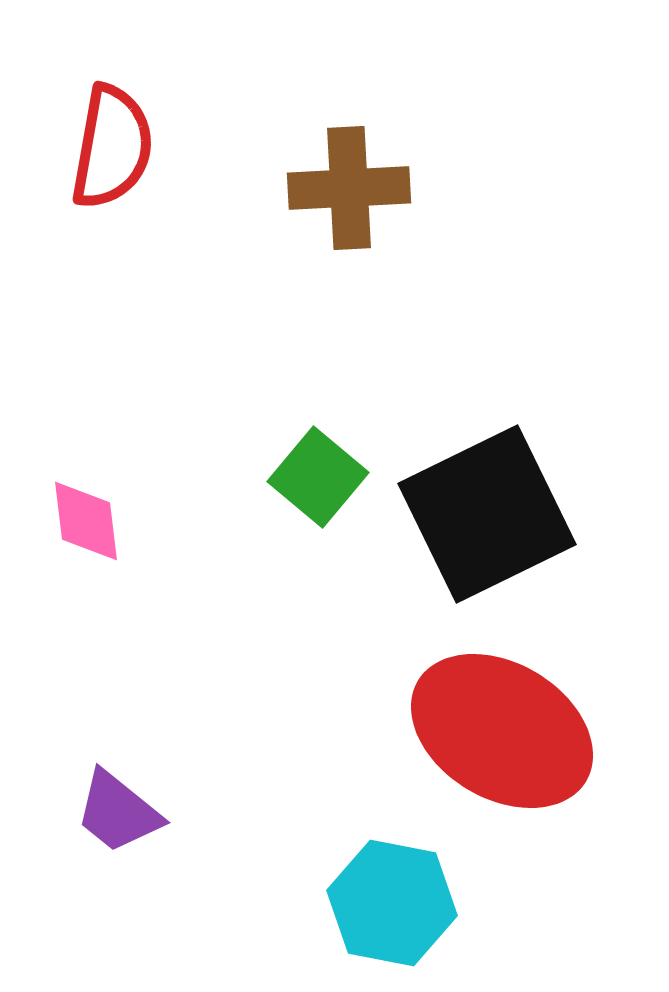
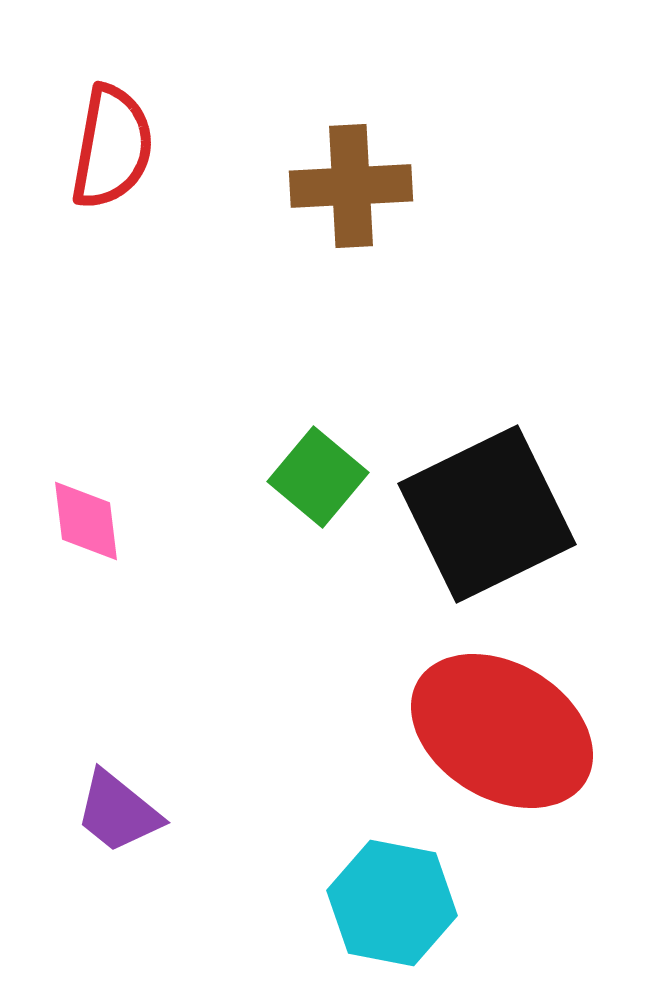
brown cross: moved 2 px right, 2 px up
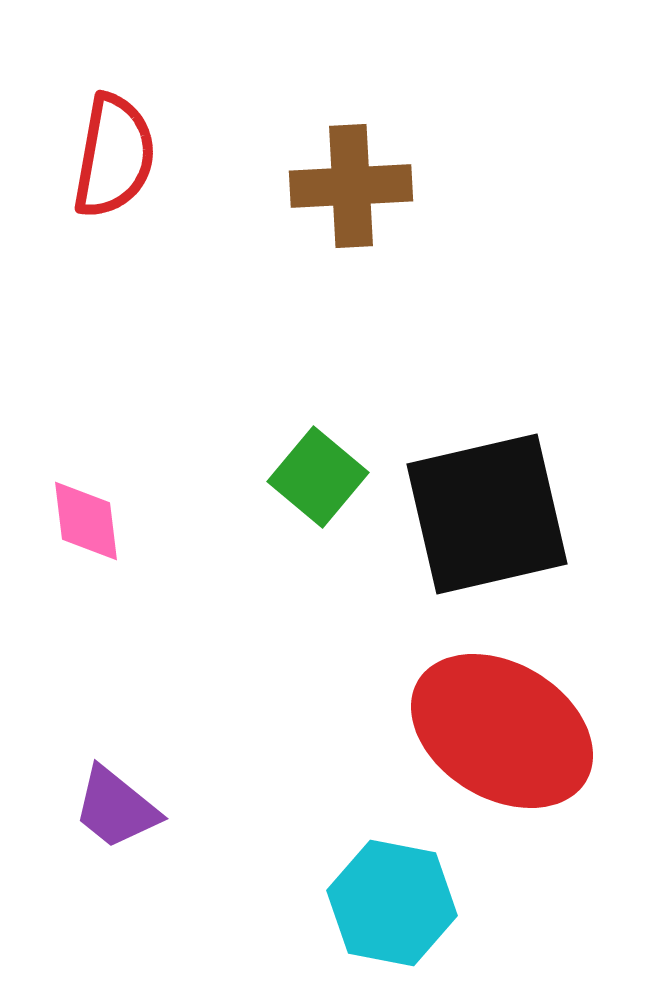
red semicircle: moved 2 px right, 9 px down
black square: rotated 13 degrees clockwise
purple trapezoid: moved 2 px left, 4 px up
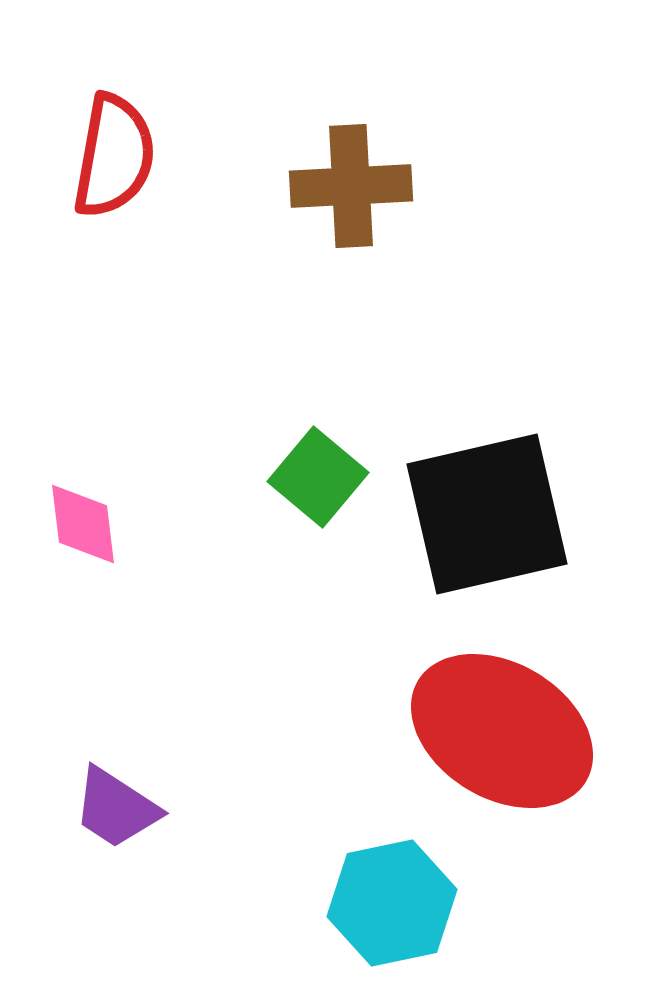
pink diamond: moved 3 px left, 3 px down
purple trapezoid: rotated 6 degrees counterclockwise
cyan hexagon: rotated 23 degrees counterclockwise
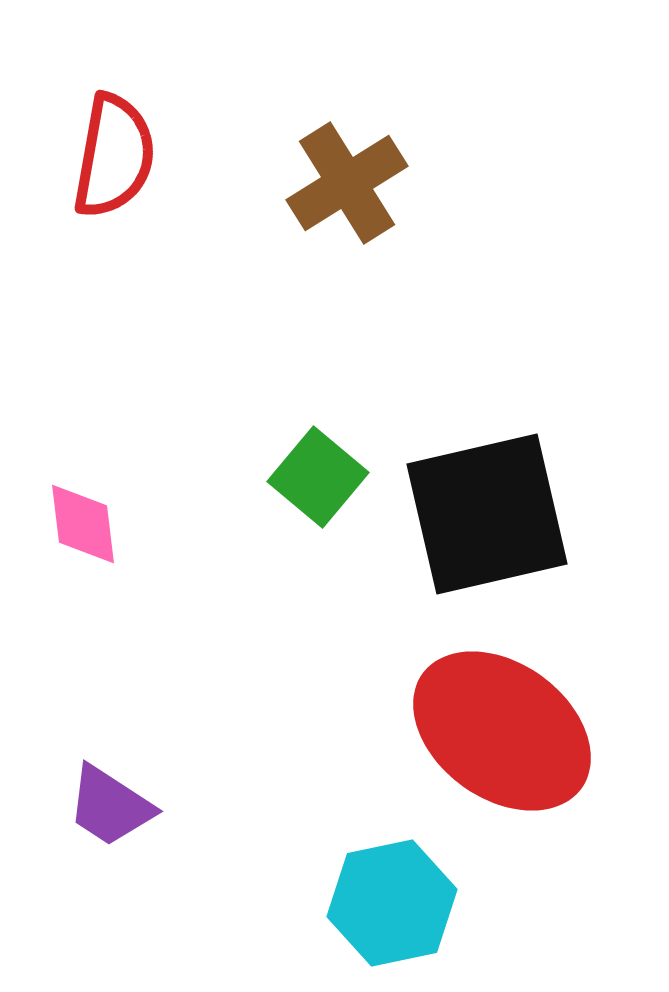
brown cross: moved 4 px left, 3 px up; rotated 29 degrees counterclockwise
red ellipse: rotated 5 degrees clockwise
purple trapezoid: moved 6 px left, 2 px up
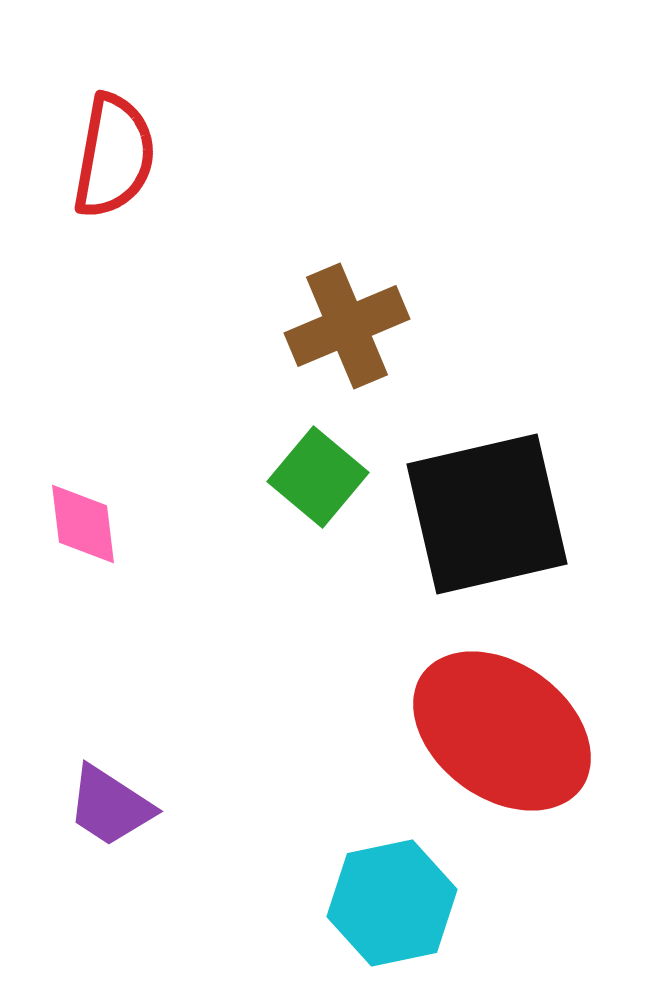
brown cross: moved 143 px down; rotated 9 degrees clockwise
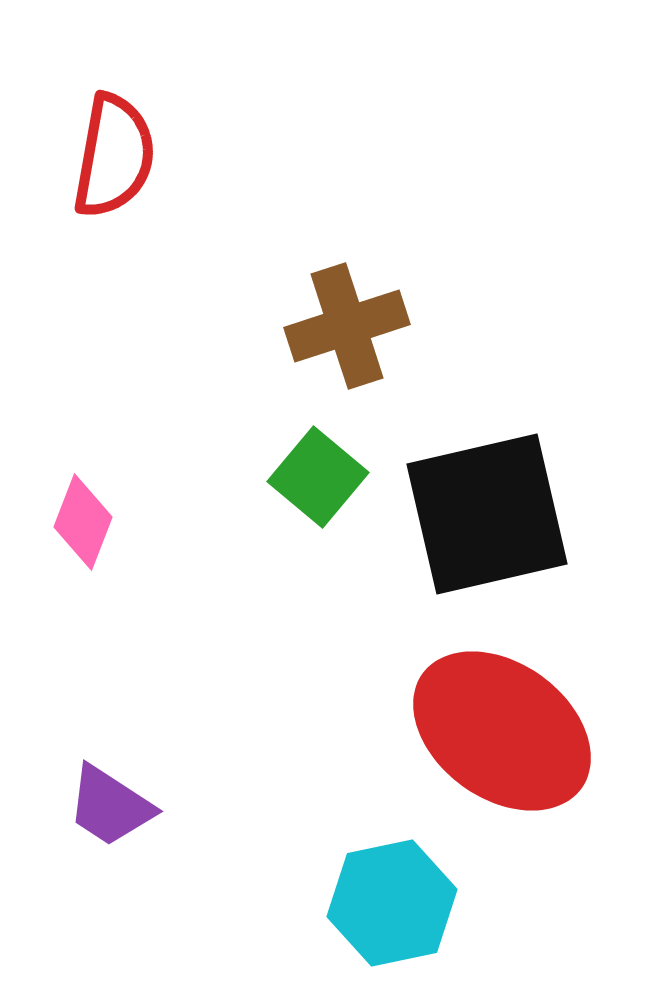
brown cross: rotated 5 degrees clockwise
pink diamond: moved 2 px up; rotated 28 degrees clockwise
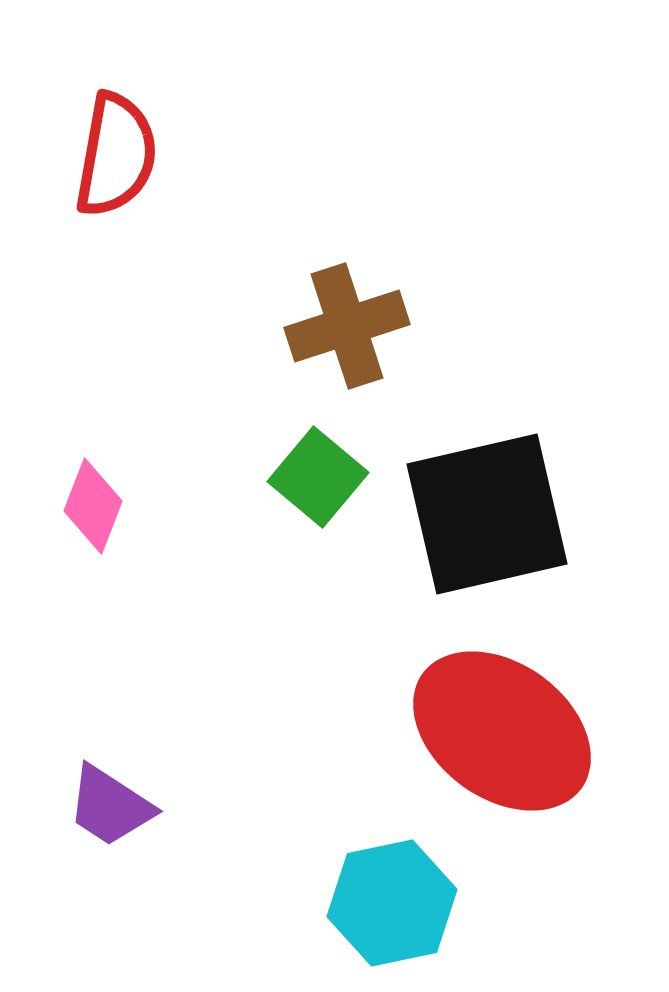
red semicircle: moved 2 px right, 1 px up
pink diamond: moved 10 px right, 16 px up
